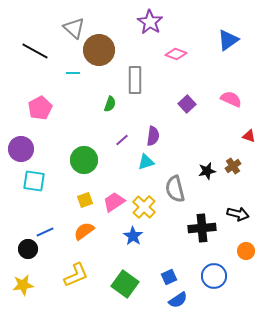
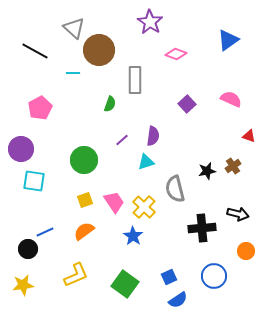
pink trapezoid: rotated 90 degrees clockwise
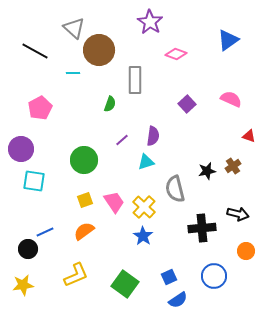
blue star: moved 10 px right
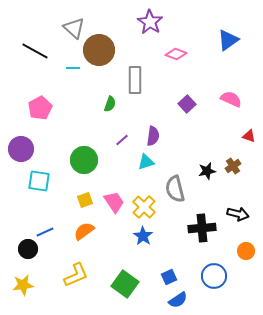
cyan line: moved 5 px up
cyan square: moved 5 px right
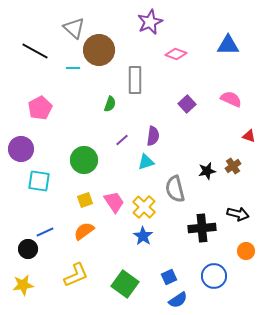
purple star: rotated 15 degrees clockwise
blue triangle: moved 5 px down; rotated 35 degrees clockwise
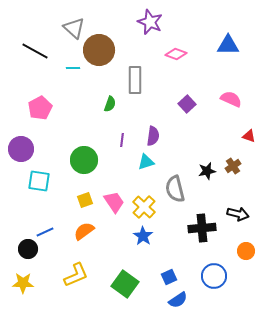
purple star: rotated 25 degrees counterclockwise
purple line: rotated 40 degrees counterclockwise
yellow star: moved 2 px up; rotated 10 degrees clockwise
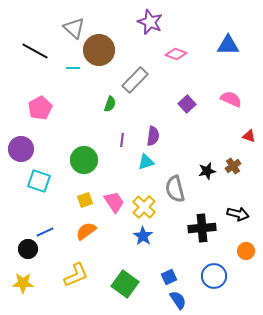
gray rectangle: rotated 44 degrees clockwise
cyan square: rotated 10 degrees clockwise
orange semicircle: moved 2 px right
blue semicircle: rotated 90 degrees counterclockwise
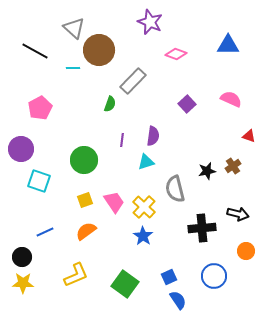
gray rectangle: moved 2 px left, 1 px down
black circle: moved 6 px left, 8 px down
